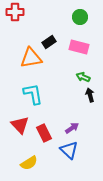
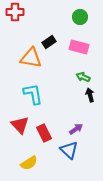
orange triangle: rotated 20 degrees clockwise
purple arrow: moved 4 px right, 1 px down
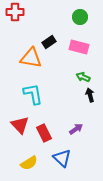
blue triangle: moved 7 px left, 8 px down
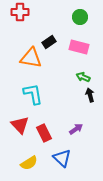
red cross: moved 5 px right
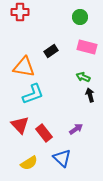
black rectangle: moved 2 px right, 9 px down
pink rectangle: moved 8 px right
orange triangle: moved 7 px left, 9 px down
cyan L-shape: rotated 80 degrees clockwise
red rectangle: rotated 12 degrees counterclockwise
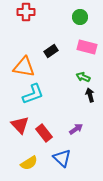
red cross: moved 6 px right
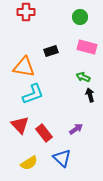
black rectangle: rotated 16 degrees clockwise
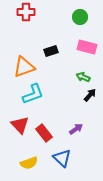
orange triangle: rotated 30 degrees counterclockwise
black arrow: rotated 56 degrees clockwise
yellow semicircle: rotated 12 degrees clockwise
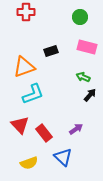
blue triangle: moved 1 px right, 1 px up
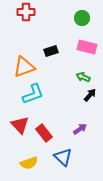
green circle: moved 2 px right, 1 px down
purple arrow: moved 4 px right
